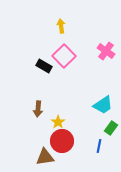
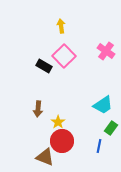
brown triangle: rotated 30 degrees clockwise
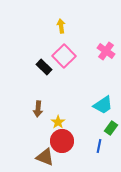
black rectangle: moved 1 px down; rotated 14 degrees clockwise
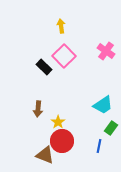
brown triangle: moved 2 px up
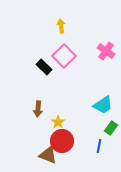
brown triangle: moved 3 px right
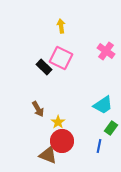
pink square: moved 3 px left, 2 px down; rotated 20 degrees counterclockwise
brown arrow: rotated 35 degrees counterclockwise
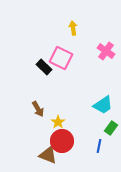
yellow arrow: moved 12 px right, 2 px down
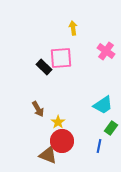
pink square: rotated 30 degrees counterclockwise
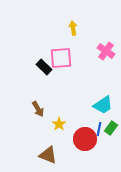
yellow star: moved 1 px right, 2 px down
red circle: moved 23 px right, 2 px up
blue line: moved 17 px up
